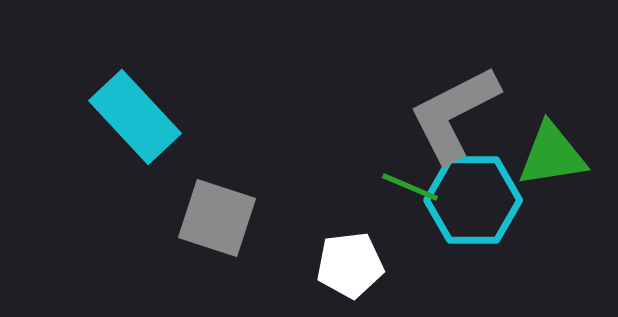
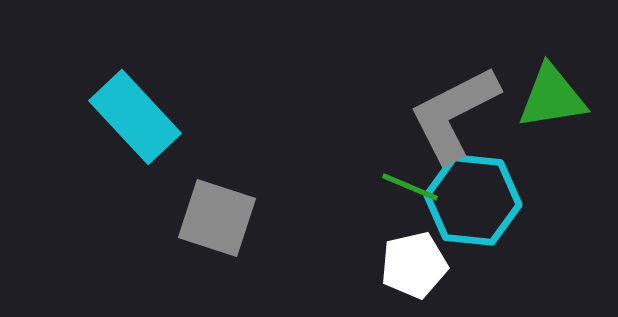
green triangle: moved 58 px up
cyan hexagon: rotated 6 degrees clockwise
white pentagon: moved 64 px right; rotated 6 degrees counterclockwise
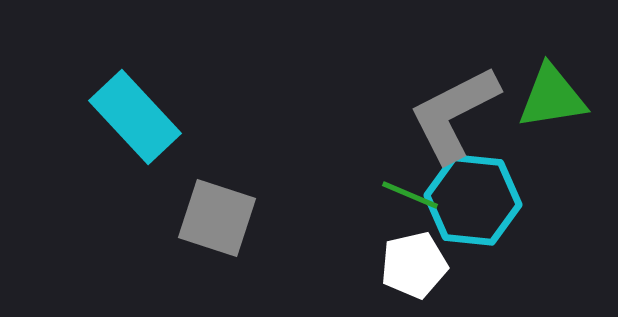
green line: moved 8 px down
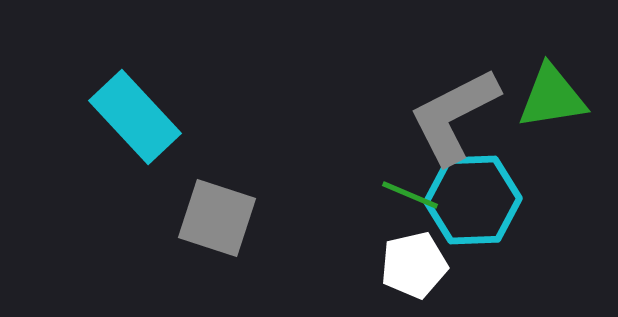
gray L-shape: moved 2 px down
cyan hexagon: rotated 8 degrees counterclockwise
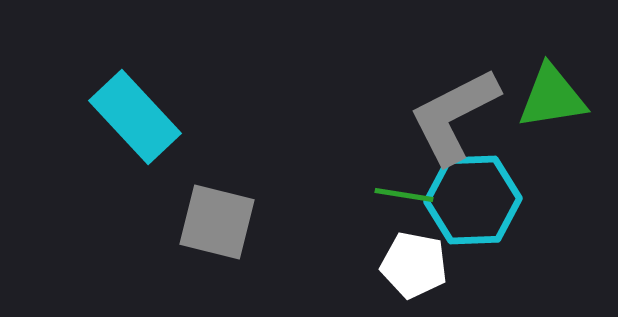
green line: moved 6 px left; rotated 14 degrees counterclockwise
gray square: moved 4 px down; rotated 4 degrees counterclockwise
white pentagon: rotated 24 degrees clockwise
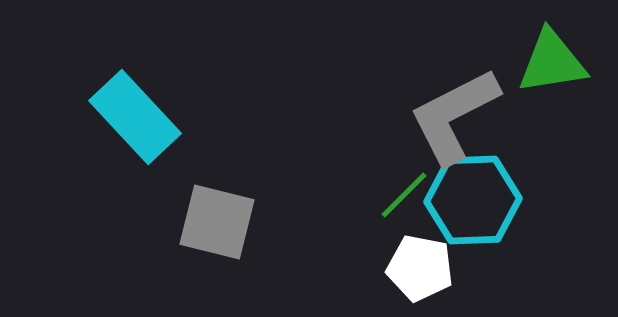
green triangle: moved 35 px up
green line: rotated 54 degrees counterclockwise
white pentagon: moved 6 px right, 3 px down
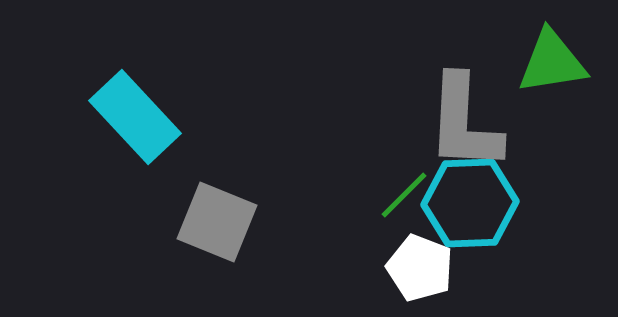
gray L-shape: moved 10 px right, 7 px down; rotated 60 degrees counterclockwise
cyan hexagon: moved 3 px left, 3 px down
gray square: rotated 8 degrees clockwise
white pentagon: rotated 10 degrees clockwise
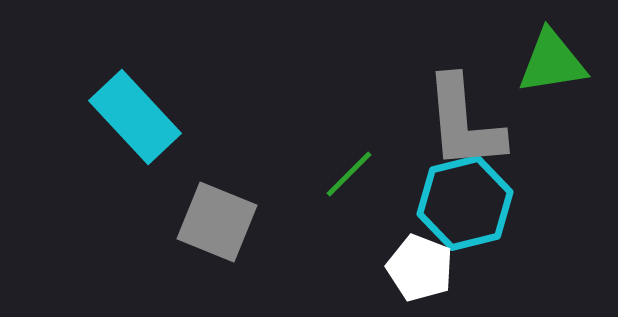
gray L-shape: rotated 8 degrees counterclockwise
green line: moved 55 px left, 21 px up
cyan hexagon: moved 5 px left; rotated 12 degrees counterclockwise
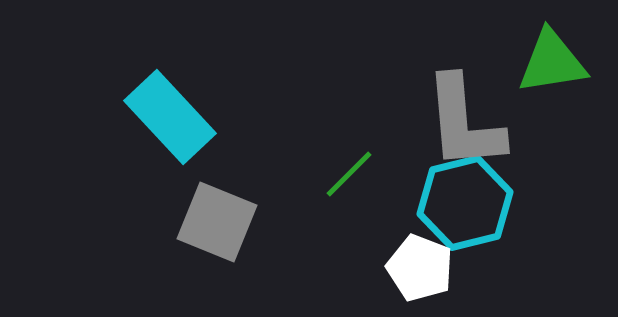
cyan rectangle: moved 35 px right
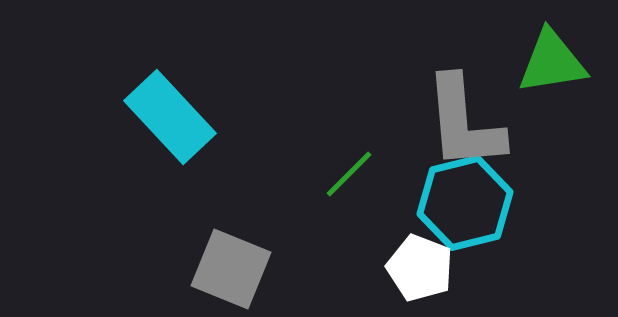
gray square: moved 14 px right, 47 px down
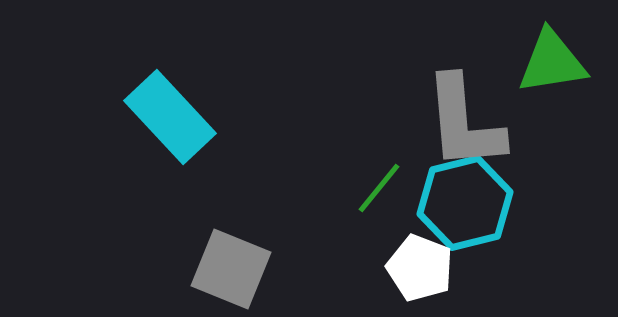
green line: moved 30 px right, 14 px down; rotated 6 degrees counterclockwise
